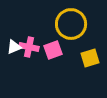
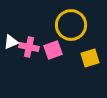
yellow circle: moved 1 px down
white triangle: moved 3 px left, 5 px up
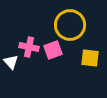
yellow circle: moved 1 px left
white triangle: moved 20 px down; rotated 49 degrees counterclockwise
yellow square: rotated 24 degrees clockwise
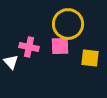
yellow circle: moved 2 px left, 1 px up
pink square: moved 7 px right, 4 px up; rotated 18 degrees clockwise
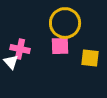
yellow circle: moved 3 px left, 1 px up
pink cross: moved 9 px left, 2 px down
